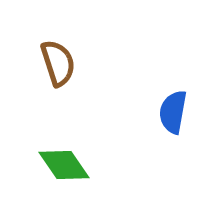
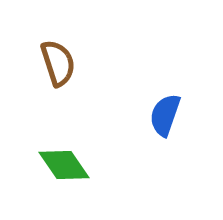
blue semicircle: moved 8 px left, 3 px down; rotated 9 degrees clockwise
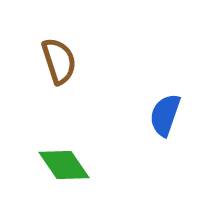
brown semicircle: moved 1 px right, 2 px up
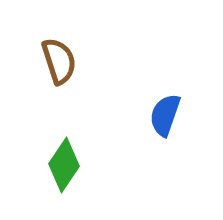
green diamond: rotated 68 degrees clockwise
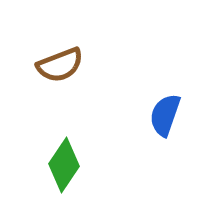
brown semicircle: moved 1 px right, 4 px down; rotated 87 degrees clockwise
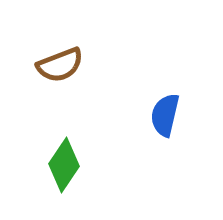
blue semicircle: rotated 6 degrees counterclockwise
